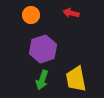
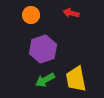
green arrow: moved 3 px right; rotated 42 degrees clockwise
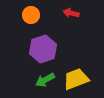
yellow trapezoid: rotated 80 degrees clockwise
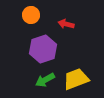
red arrow: moved 5 px left, 11 px down
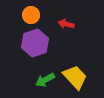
purple hexagon: moved 8 px left, 6 px up
yellow trapezoid: moved 1 px left, 2 px up; rotated 68 degrees clockwise
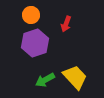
red arrow: rotated 84 degrees counterclockwise
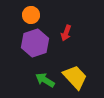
red arrow: moved 9 px down
green arrow: rotated 60 degrees clockwise
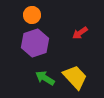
orange circle: moved 1 px right
red arrow: moved 14 px right; rotated 35 degrees clockwise
green arrow: moved 2 px up
